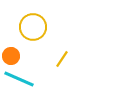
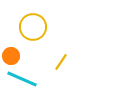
yellow line: moved 1 px left, 3 px down
cyan line: moved 3 px right
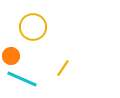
yellow line: moved 2 px right, 6 px down
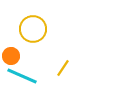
yellow circle: moved 2 px down
cyan line: moved 3 px up
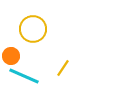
cyan line: moved 2 px right
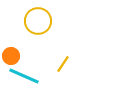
yellow circle: moved 5 px right, 8 px up
yellow line: moved 4 px up
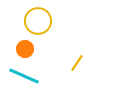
orange circle: moved 14 px right, 7 px up
yellow line: moved 14 px right, 1 px up
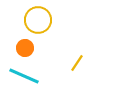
yellow circle: moved 1 px up
orange circle: moved 1 px up
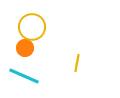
yellow circle: moved 6 px left, 7 px down
yellow line: rotated 24 degrees counterclockwise
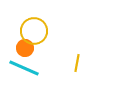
yellow circle: moved 2 px right, 4 px down
cyan line: moved 8 px up
